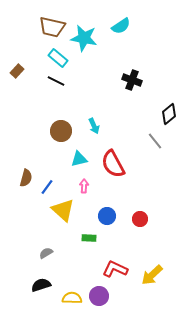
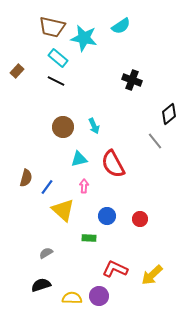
brown circle: moved 2 px right, 4 px up
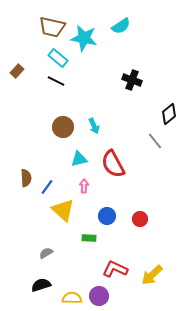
brown semicircle: rotated 18 degrees counterclockwise
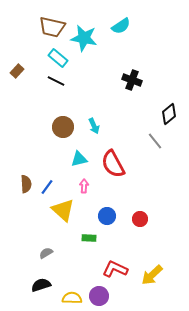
brown semicircle: moved 6 px down
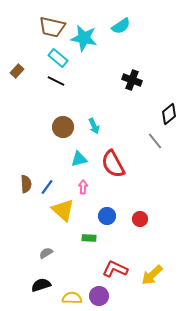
pink arrow: moved 1 px left, 1 px down
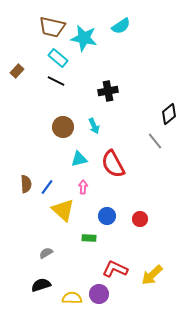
black cross: moved 24 px left, 11 px down; rotated 30 degrees counterclockwise
purple circle: moved 2 px up
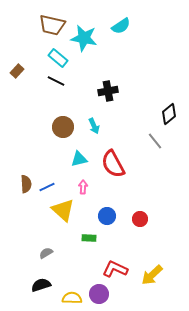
brown trapezoid: moved 2 px up
blue line: rotated 28 degrees clockwise
